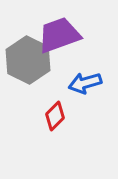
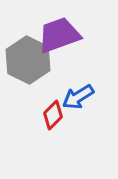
blue arrow: moved 7 px left, 14 px down; rotated 16 degrees counterclockwise
red diamond: moved 2 px left, 1 px up
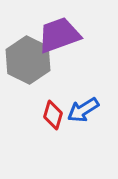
blue arrow: moved 5 px right, 13 px down
red diamond: rotated 28 degrees counterclockwise
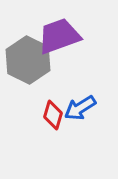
purple trapezoid: moved 1 px down
blue arrow: moved 3 px left, 2 px up
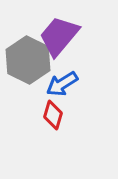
purple trapezoid: rotated 30 degrees counterclockwise
blue arrow: moved 18 px left, 24 px up
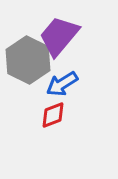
red diamond: rotated 52 degrees clockwise
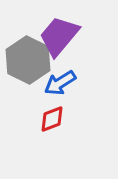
blue arrow: moved 2 px left, 1 px up
red diamond: moved 1 px left, 4 px down
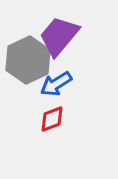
gray hexagon: rotated 9 degrees clockwise
blue arrow: moved 4 px left, 1 px down
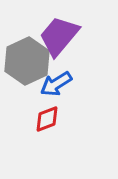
gray hexagon: moved 1 px left, 1 px down
red diamond: moved 5 px left
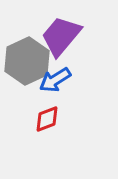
purple trapezoid: moved 2 px right
blue arrow: moved 1 px left, 4 px up
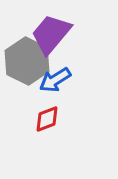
purple trapezoid: moved 10 px left, 2 px up
gray hexagon: rotated 9 degrees counterclockwise
